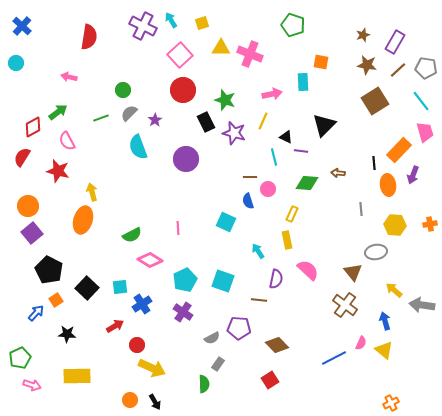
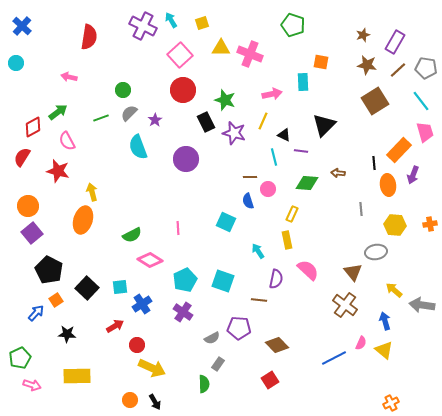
black triangle at (286, 137): moved 2 px left, 2 px up
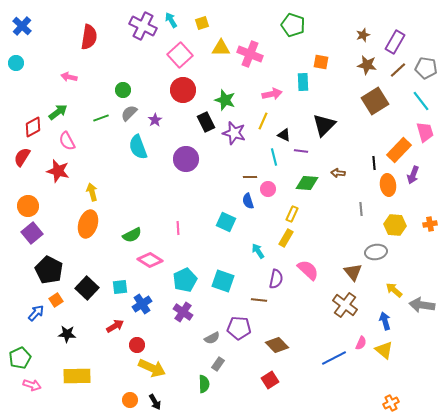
orange ellipse at (83, 220): moved 5 px right, 4 px down
yellow rectangle at (287, 240): moved 1 px left, 2 px up; rotated 42 degrees clockwise
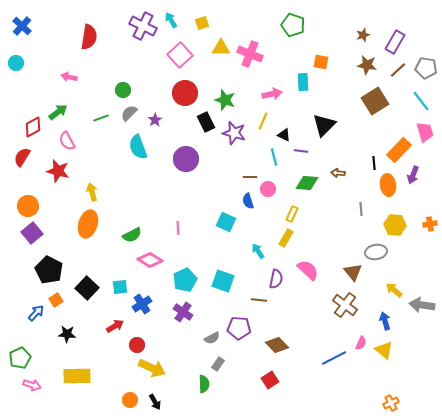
red circle at (183, 90): moved 2 px right, 3 px down
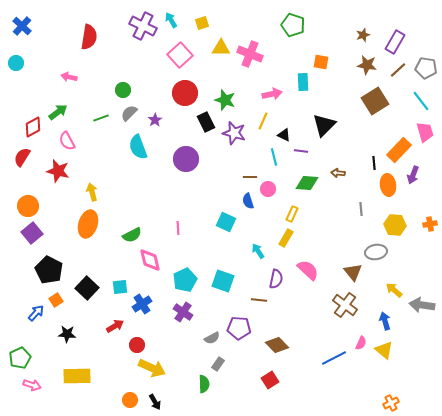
pink diamond at (150, 260): rotated 45 degrees clockwise
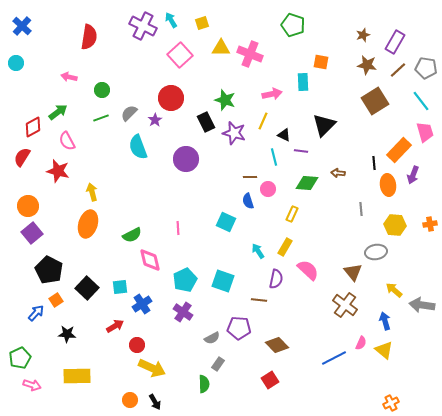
green circle at (123, 90): moved 21 px left
red circle at (185, 93): moved 14 px left, 5 px down
yellow rectangle at (286, 238): moved 1 px left, 9 px down
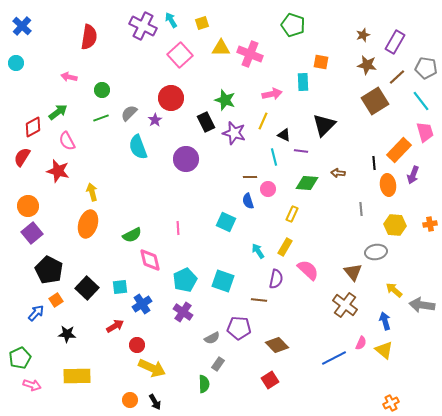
brown line at (398, 70): moved 1 px left, 7 px down
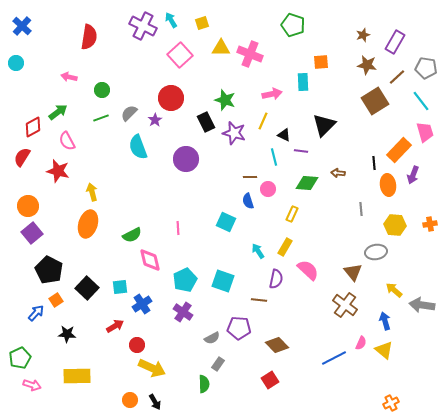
orange square at (321, 62): rotated 14 degrees counterclockwise
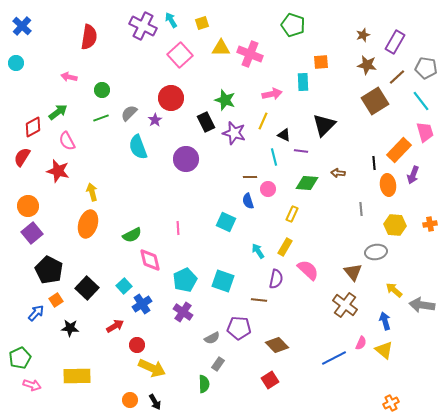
cyan square at (120, 287): moved 4 px right, 1 px up; rotated 35 degrees counterclockwise
black star at (67, 334): moved 3 px right, 6 px up
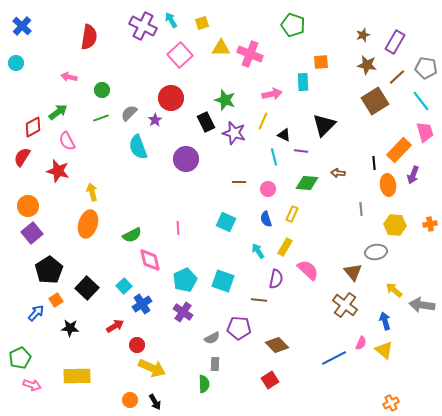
brown line at (250, 177): moved 11 px left, 5 px down
blue semicircle at (248, 201): moved 18 px right, 18 px down
black pentagon at (49, 270): rotated 12 degrees clockwise
gray rectangle at (218, 364): moved 3 px left; rotated 32 degrees counterclockwise
